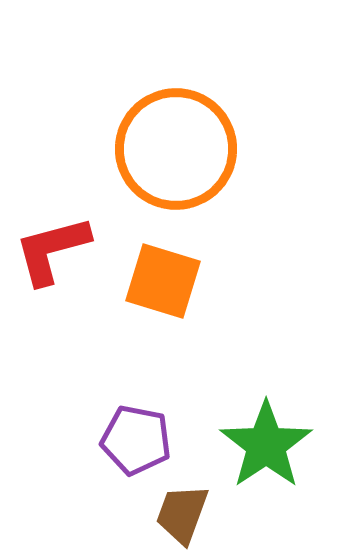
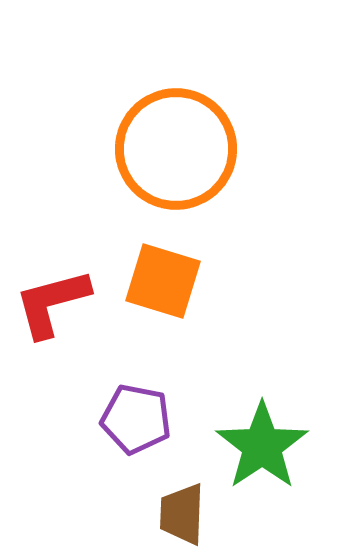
red L-shape: moved 53 px down
purple pentagon: moved 21 px up
green star: moved 4 px left, 1 px down
brown trapezoid: rotated 18 degrees counterclockwise
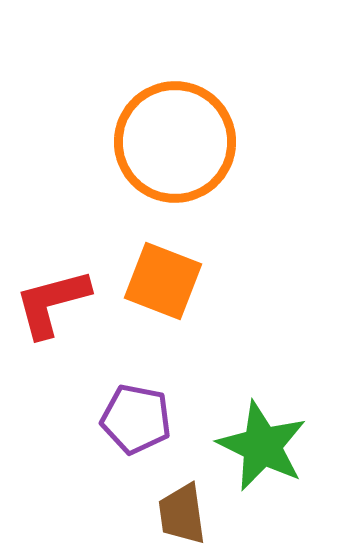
orange circle: moved 1 px left, 7 px up
orange square: rotated 4 degrees clockwise
green star: rotated 12 degrees counterclockwise
brown trapezoid: rotated 10 degrees counterclockwise
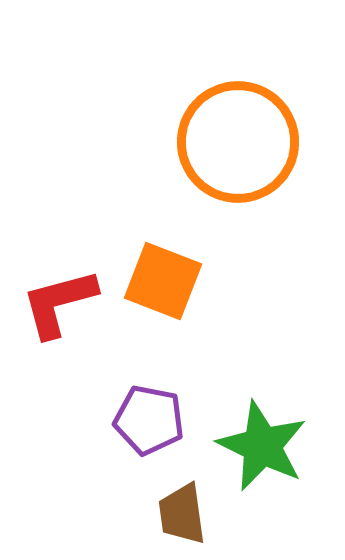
orange circle: moved 63 px right
red L-shape: moved 7 px right
purple pentagon: moved 13 px right, 1 px down
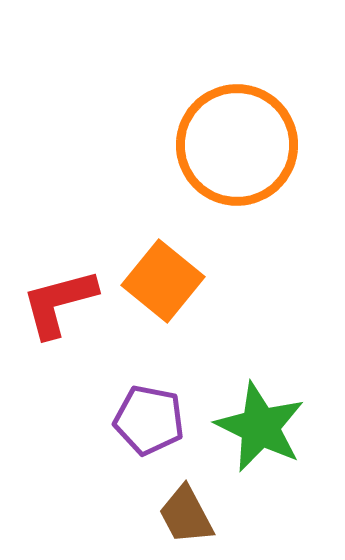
orange circle: moved 1 px left, 3 px down
orange square: rotated 18 degrees clockwise
green star: moved 2 px left, 19 px up
brown trapezoid: moved 4 px right, 1 px down; rotated 20 degrees counterclockwise
